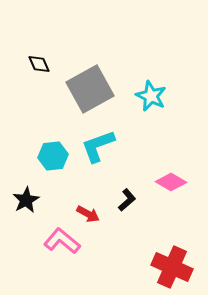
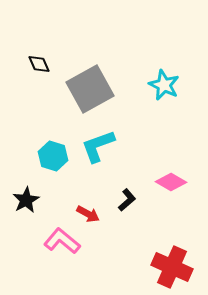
cyan star: moved 13 px right, 11 px up
cyan hexagon: rotated 24 degrees clockwise
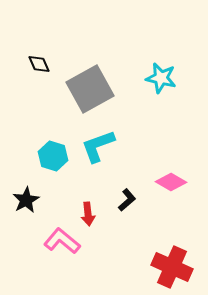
cyan star: moved 3 px left, 7 px up; rotated 12 degrees counterclockwise
red arrow: rotated 55 degrees clockwise
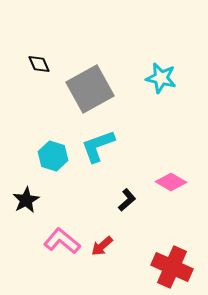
red arrow: moved 14 px right, 32 px down; rotated 55 degrees clockwise
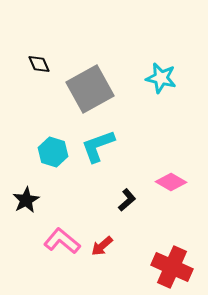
cyan hexagon: moved 4 px up
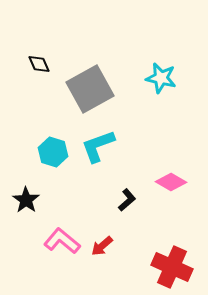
black star: rotated 8 degrees counterclockwise
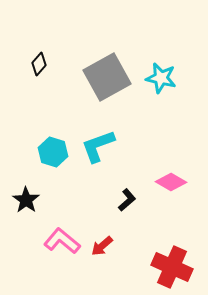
black diamond: rotated 65 degrees clockwise
gray square: moved 17 px right, 12 px up
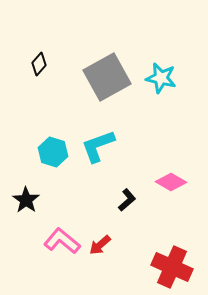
red arrow: moved 2 px left, 1 px up
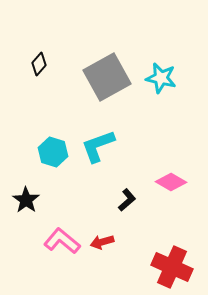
red arrow: moved 2 px right, 3 px up; rotated 25 degrees clockwise
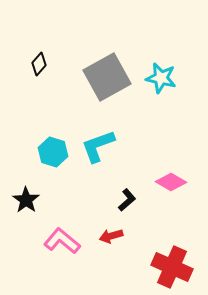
red arrow: moved 9 px right, 6 px up
